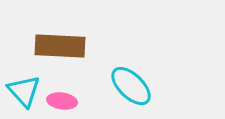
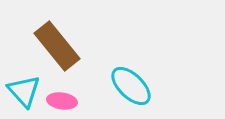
brown rectangle: moved 3 px left; rotated 48 degrees clockwise
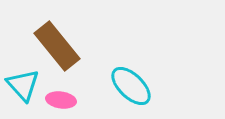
cyan triangle: moved 1 px left, 6 px up
pink ellipse: moved 1 px left, 1 px up
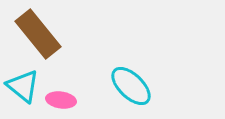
brown rectangle: moved 19 px left, 12 px up
cyan triangle: moved 1 px down; rotated 9 degrees counterclockwise
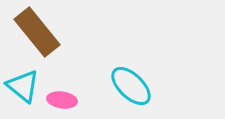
brown rectangle: moved 1 px left, 2 px up
pink ellipse: moved 1 px right
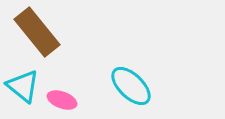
pink ellipse: rotated 12 degrees clockwise
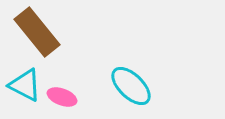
cyan triangle: moved 2 px right, 1 px up; rotated 12 degrees counterclockwise
pink ellipse: moved 3 px up
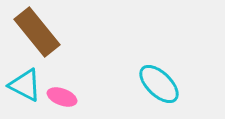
cyan ellipse: moved 28 px right, 2 px up
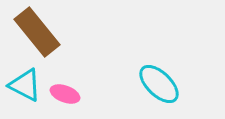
pink ellipse: moved 3 px right, 3 px up
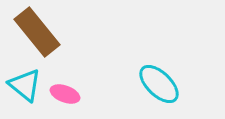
cyan triangle: rotated 12 degrees clockwise
